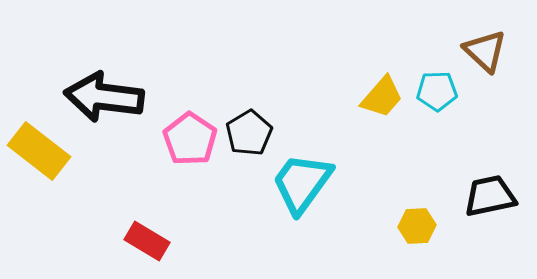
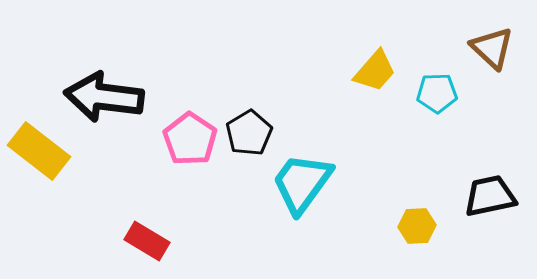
brown triangle: moved 7 px right, 3 px up
cyan pentagon: moved 2 px down
yellow trapezoid: moved 7 px left, 26 px up
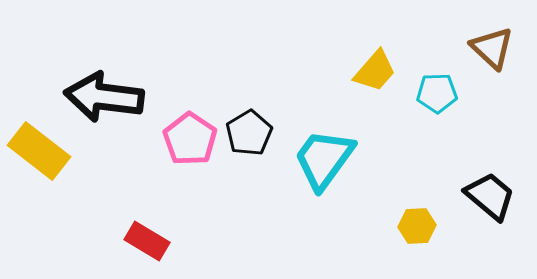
cyan trapezoid: moved 22 px right, 24 px up
black trapezoid: rotated 52 degrees clockwise
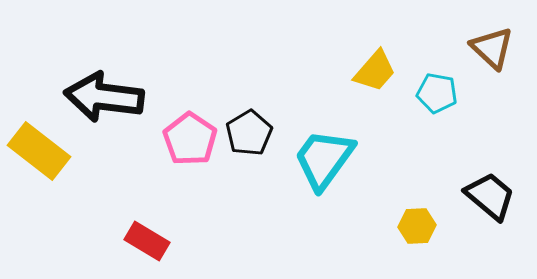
cyan pentagon: rotated 12 degrees clockwise
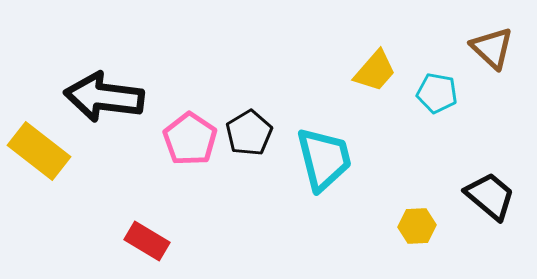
cyan trapezoid: rotated 130 degrees clockwise
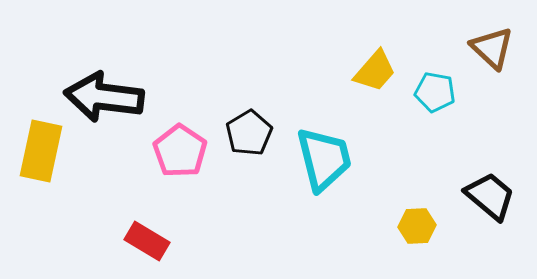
cyan pentagon: moved 2 px left, 1 px up
pink pentagon: moved 10 px left, 12 px down
yellow rectangle: moved 2 px right; rotated 64 degrees clockwise
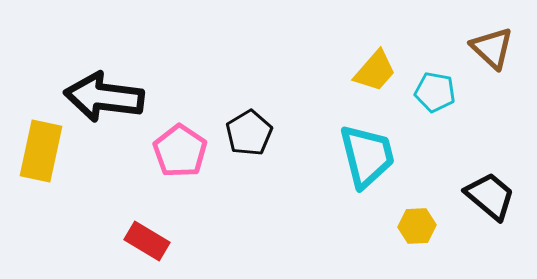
cyan trapezoid: moved 43 px right, 3 px up
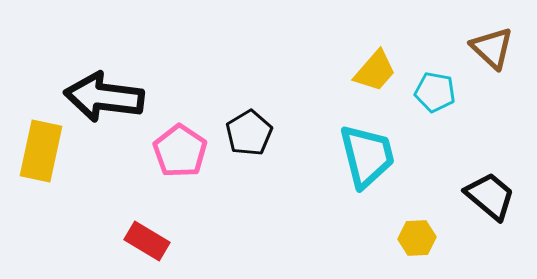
yellow hexagon: moved 12 px down
